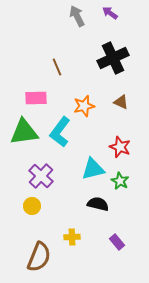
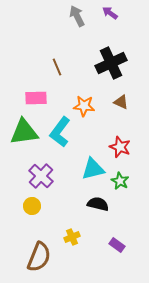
black cross: moved 2 px left, 5 px down
orange star: rotated 20 degrees clockwise
yellow cross: rotated 21 degrees counterclockwise
purple rectangle: moved 3 px down; rotated 14 degrees counterclockwise
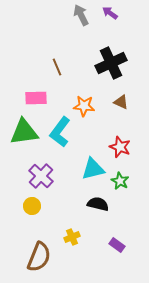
gray arrow: moved 4 px right, 1 px up
